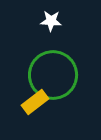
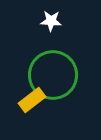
yellow rectangle: moved 3 px left, 2 px up
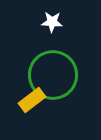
white star: moved 1 px right, 1 px down
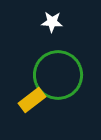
green circle: moved 5 px right
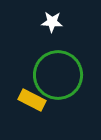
yellow rectangle: rotated 64 degrees clockwise
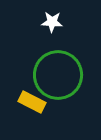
yellow rectangle: moved 2 px down
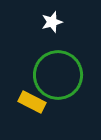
white star: rotated 20 degrees counterclockwise
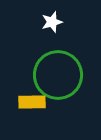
yellow rectangle: rotated 28 degrees counterclockwise
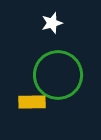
white star: moved 1 px down
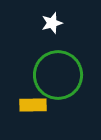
yellow rectangle: moved 1 px right, 3 px down
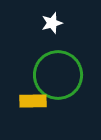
yellow rectangle: moved 4 px up
